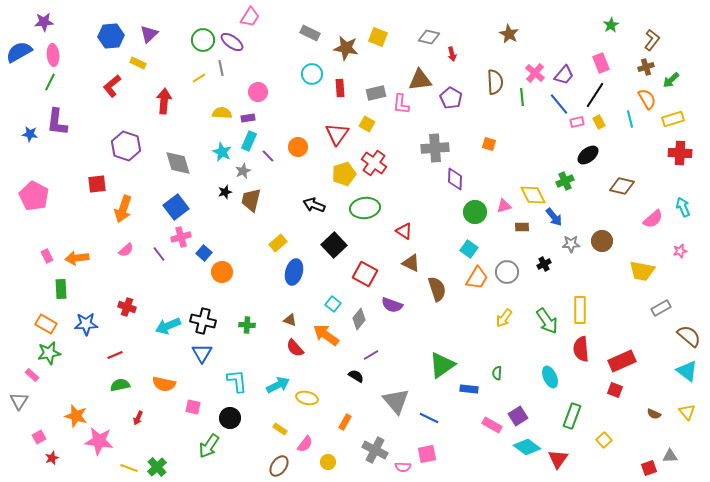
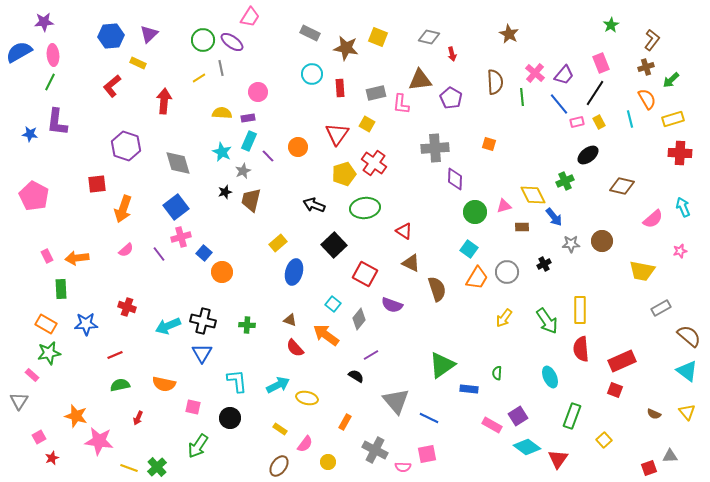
black line at (595, 95): moved 2 px up
green arrow at (209, 446): moved 11 px left
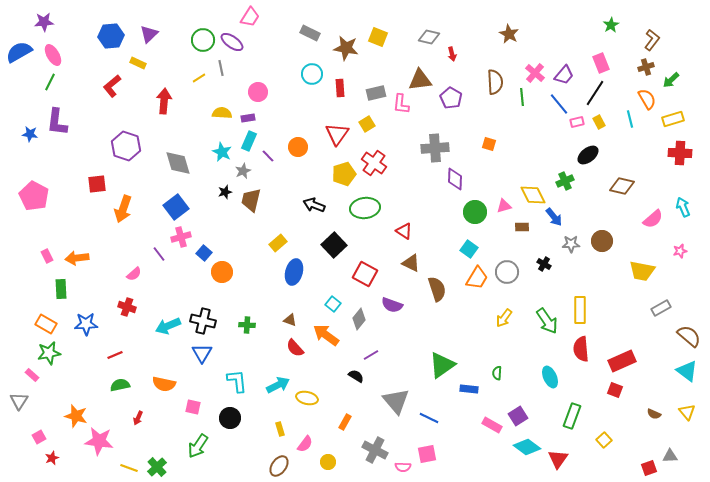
pink ellipse at (53, 55): rotated 25 degrees counterclockwise
yellow square at (367, 124): rotated 28 degrees clockwise
pink semicircle at (126, 250): moved 8 px right, 24 px down
black cross at (544, 264): rotated 32 degrees counterclockwise
yellow rectangle at (280, 429): rotated 40 degrees clockwise
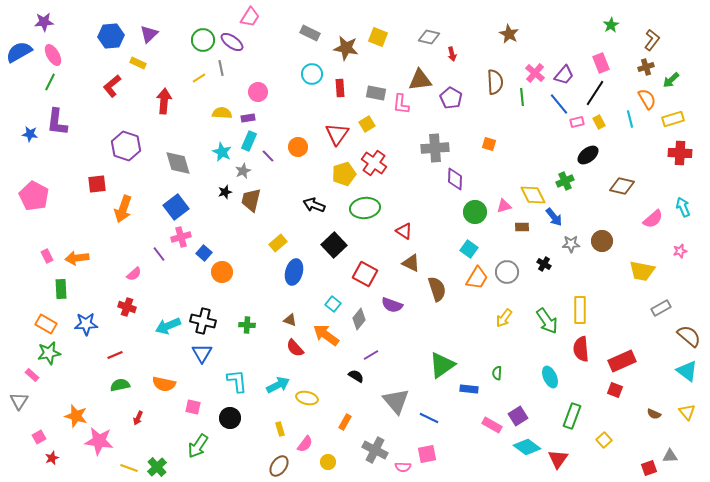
gray rectangle at (376, 93): rotated 24 degrees clockwise
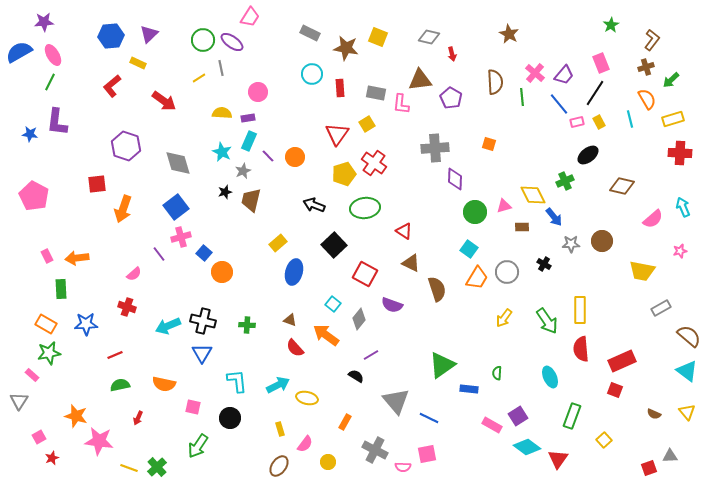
red arrow at (164, 101): rotated 120 degrees clockwise
orange circle at (298, 147): moved 3 px left, 10 px down
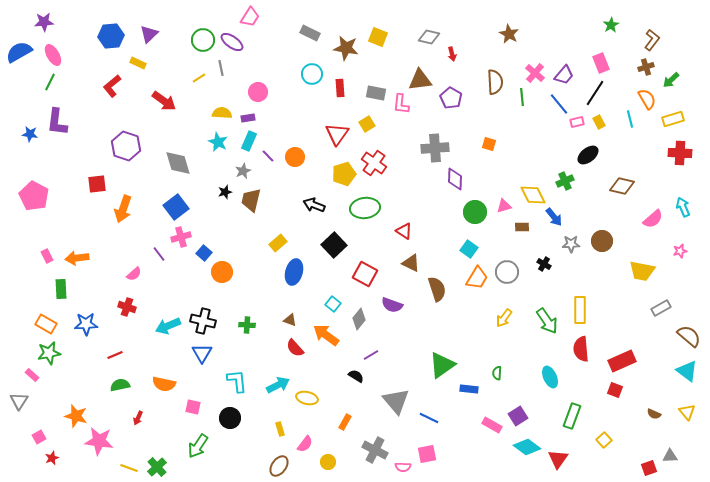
cyan star at (222, 152): moved 4 px left, 10 px up
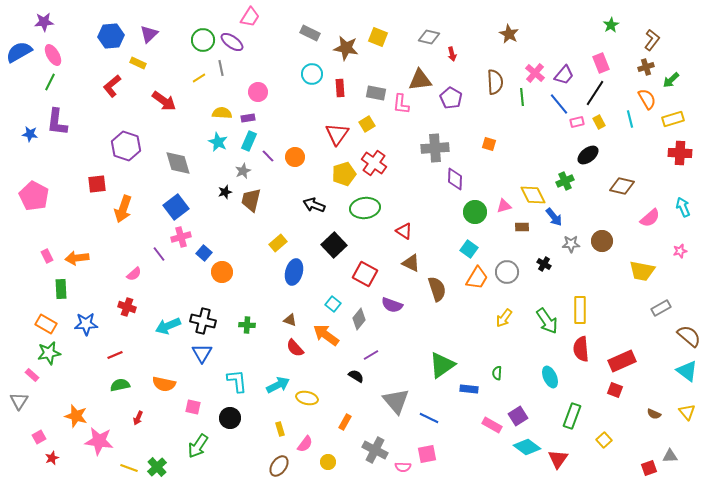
pink semicircle at (653, 219): moved 3 px left, 1 px up
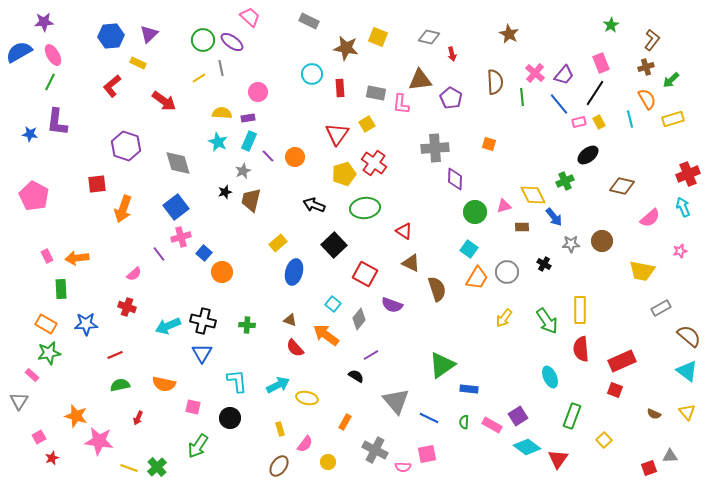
pink trapezoid at (250, 17): rotated 80 degrees counterclockwise
gray rectangle at (310, 33): moved 1 px left, 12 px up
pink rectangle at (577, 122): moved 2 px right
red cross at (680, 153): moved 8 px right, 21 px down; rotated 25 degrees counterclockwise
green semicircle at (497, 373): moved 33 px left, 49 px down
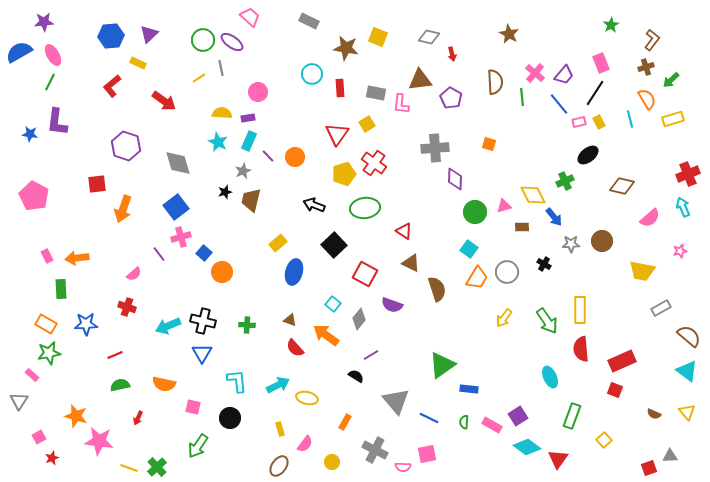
yellow circle at (328, 462): moved 4 px right
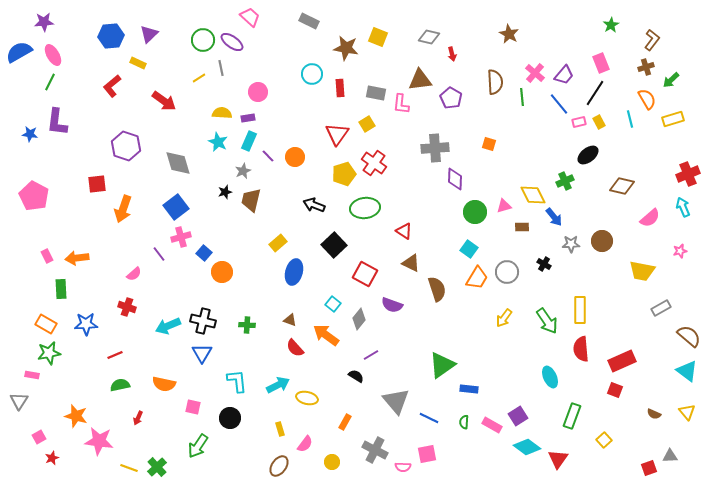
pink rectangle at (32, 375): rotated 32 degrees counterclockwise
